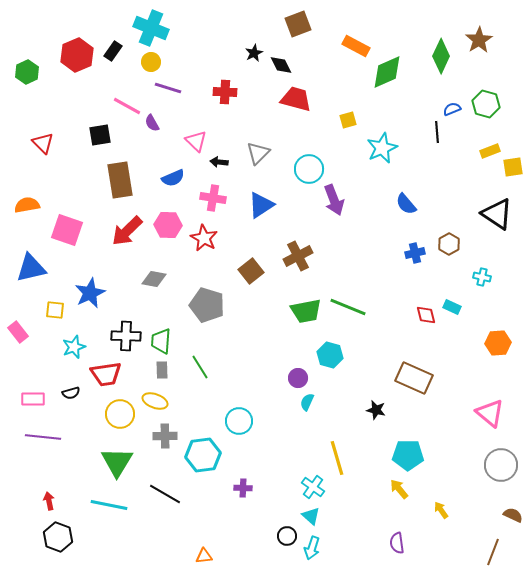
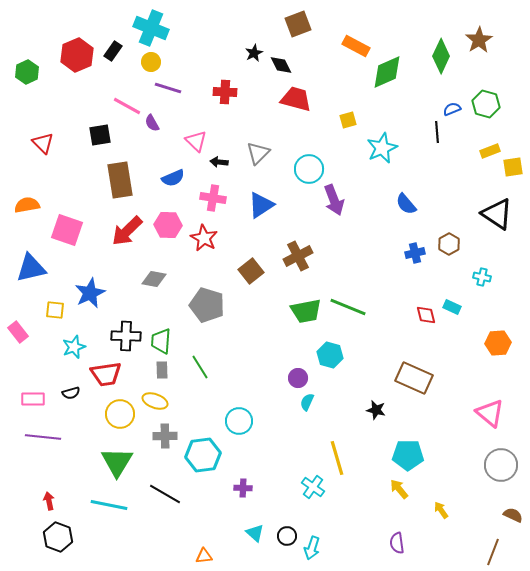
cyan triangle at (311, 516): moved 56 px left, 17 px down
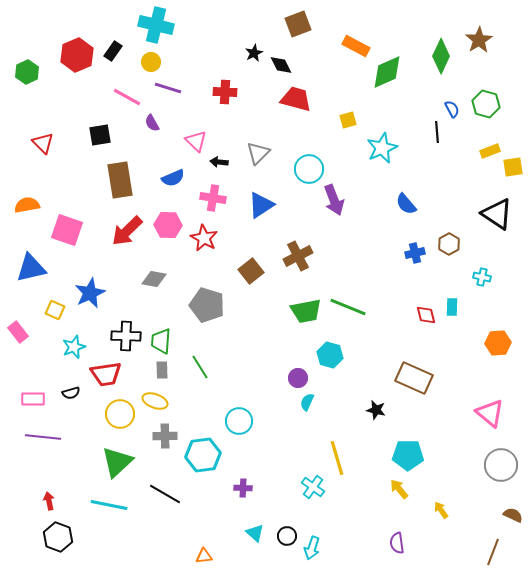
cyan cross at (151, 28): moved 5 px right, 3 px up; rotated 8 degrees counterclockwise
pink line at (127, 106): moved 9 px up
blue semicircle at (452, 109): rotated 84 degrees clockwise
cyan rectangle at (452, 307): rotated 66 degrees clockwise
yellow square at (55, 310): rotated 18 degrees clockwise
green triangle at (117, 462): rotated 16 degrees clockwise
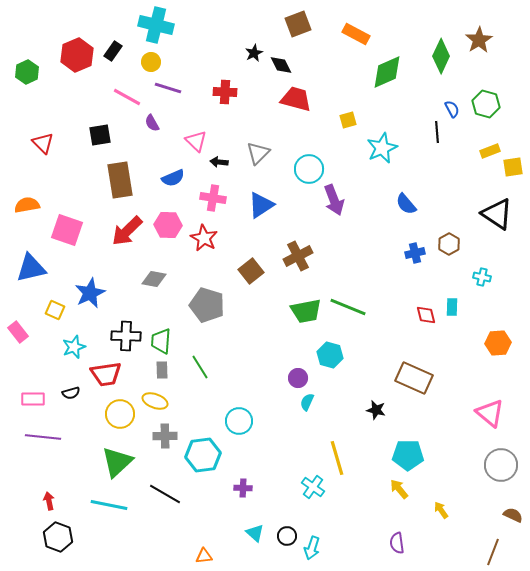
orange rectangle at (356, 46): moved 12 px up
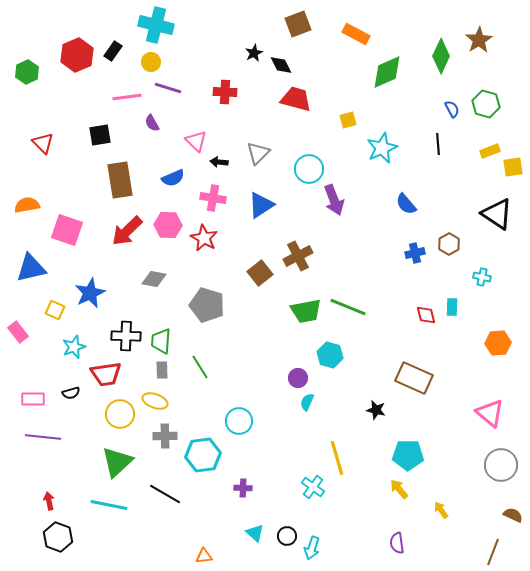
pink line at (127, 97): rotated 36 degrees counterclockwise
black line at (437, 132): moved 1 px right, 12 px down
brown square at (251, 271): moved 9 px right, 2 px down
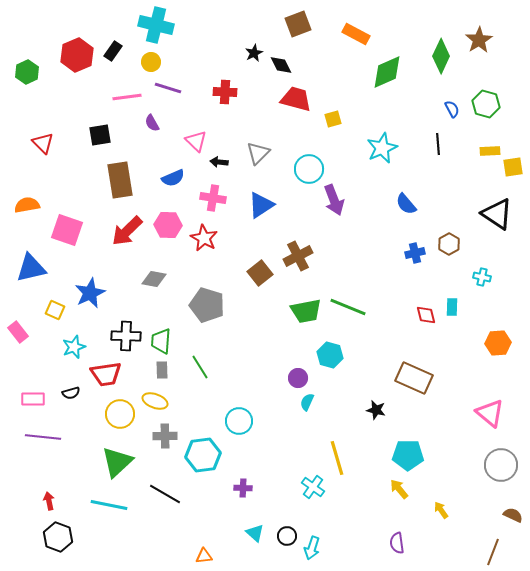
yellow square at (348, 120): moved 15 px left, 1 px up
yellow rectangle at (490, 151): rotated 18 degrees clockwise
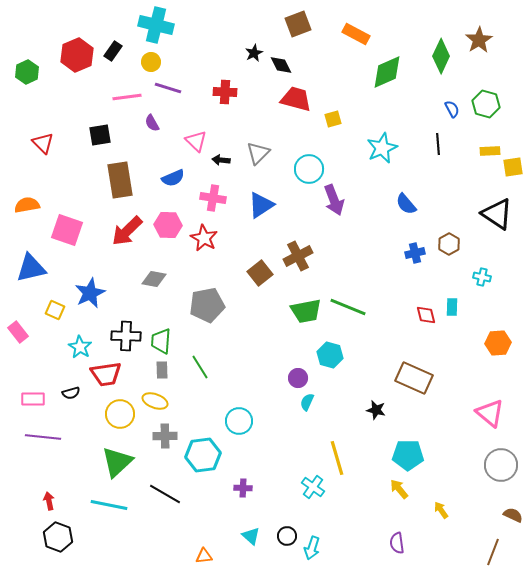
black arrow at (219, 162): moved 2 px right, 2 px up
gray pentagon at (207, 305): rotated 28 degrees counterclockwise
cyan star at (74, 347): moved 6 px right; rotated 20 degrees counterclockwise
cyan triangle at (255, 533): moved 4 px left, 3 px down
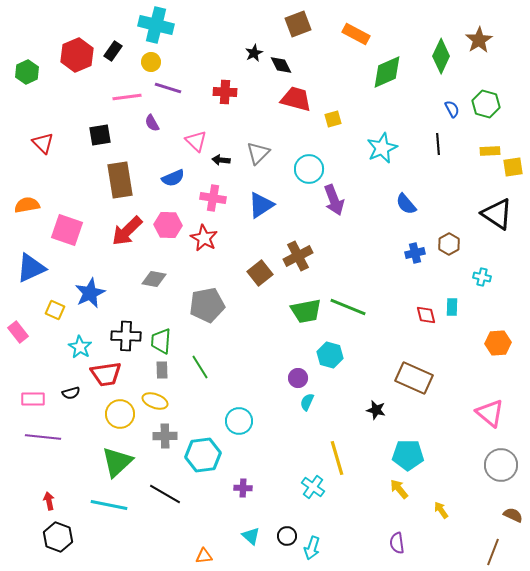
blue triangle at (31, 268): rotated 12 degrees counterclockwise
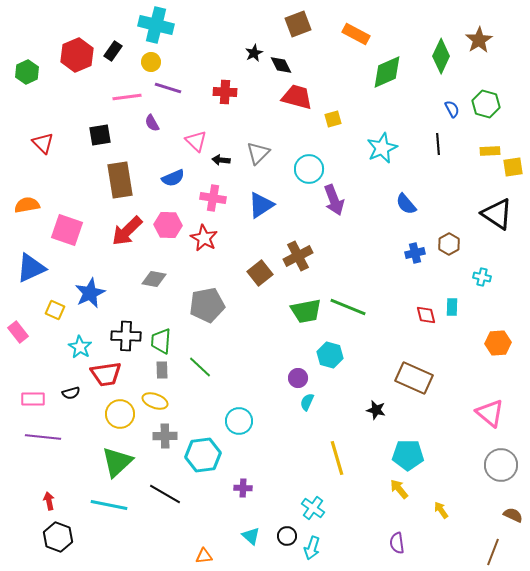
red trapezoid at (296, 99): moved 1 px right, 2 px up
green line at (200, 367): rotated 15 degrees counterclockwise
cyan cross at (313, 487): moved 21 px down
